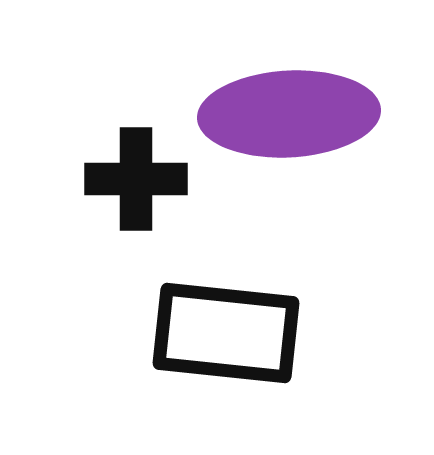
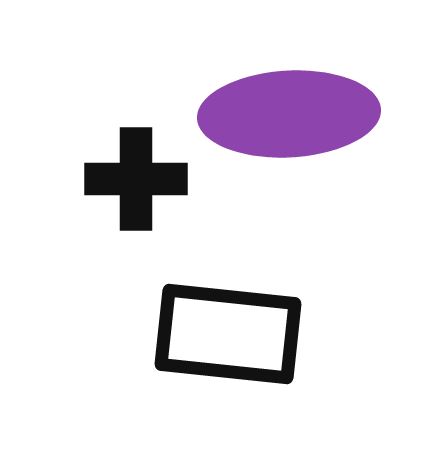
black rectangle: moved 2 px right, 1 px down
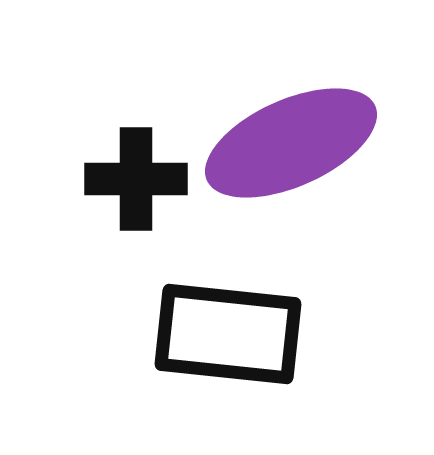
purple ellipse: moved 2 px right, 29 px down; rotated 21 degrees counterclockwise
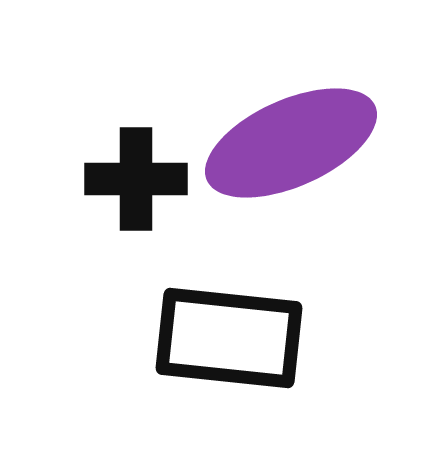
black rectangle: moved 1 px right, 4 px down
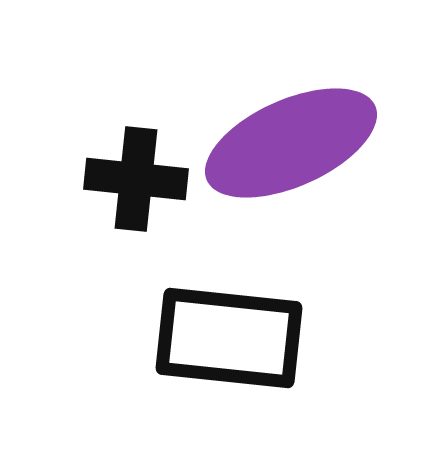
black cross: rotated 6 degrees clockwise
